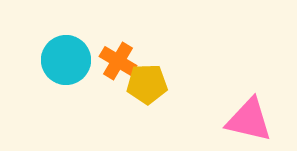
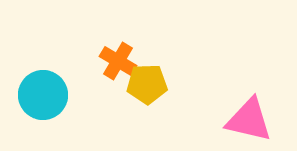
cyan circle: moved 23 px left, 35 px down
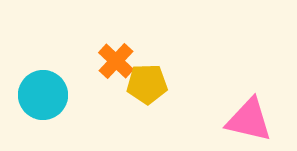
orange cross: moved 2 px left; rotated 12 degrees clockwise
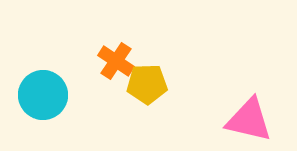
orange cross: rotated 9 degrees counterclockwise
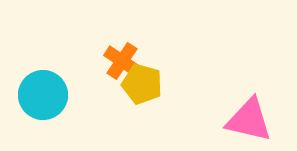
orange cross: moved 6 px right
yellow pentagon: moved 5 px left; rotated 18 degrees clockwise
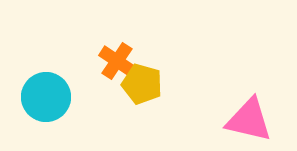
orange cross: moved 5 px left
cyan circle: moved 3 px right, 2 px down
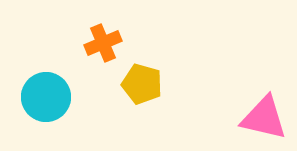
orange cross: moved 14 px left, 18 px up; rotated 33 degrees clockwise
pink triangle: moved 15 px right, 2 px up
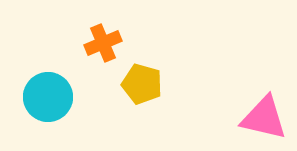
cyan circle: moved 2 px right
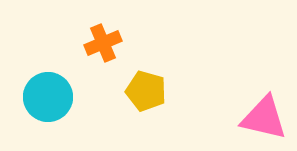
yellow pentagon: moved 4 px right, 7 px down
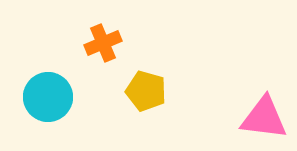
pink triangle: rotated 6 degrees counterclockwise
